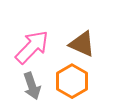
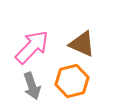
orange hexagon: rotated 16 degrees clockwise
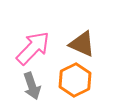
pink arrow: moved 1 px right, 1 px down
orange hexagon: moved 3 px right, 1 px up; rotated 12 degrees counterclockwise
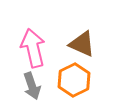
pink arrow: rotated 57 degrees counterclockwise
orange hexagon: moved 1 px left
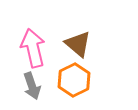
brown triangle: moved 4 px left; rotated 16 degrees clockwise
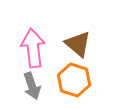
pink arrow: rotated 6 degrees clockwise
orange hexagon: rotated 16 degrees counterclockwise
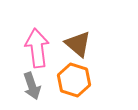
pink arrow: moved 4 px right
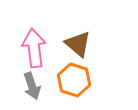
pink arrow: moved 3 px left
